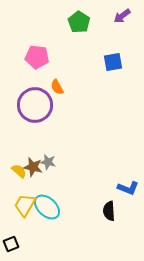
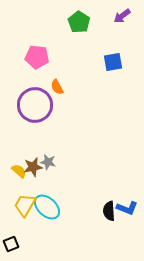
brown star: rotated 24 degrees counterclockwise
blue L-shape: moved 1 px left, 20 px down
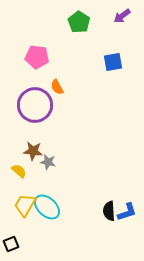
brown star: moved 16 px up; rotated 18 degrees clockwise
blue L-shape: moved 4 px down; rotated 40 degrees counterclockwise
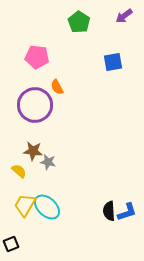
purple arrow: moved 2 px right
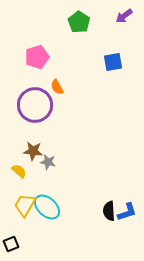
pink pentagon: rotated 25 degrees counterclockwise
